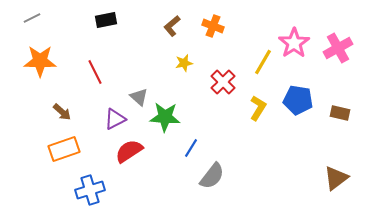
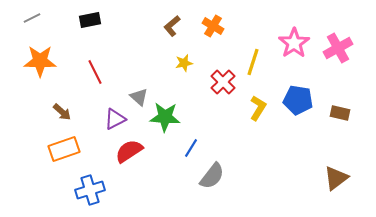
black rectangle: moved 16 px left
orange cross: rotated 10 degrees clockwise
yellow line: moved 10 px left; rotated 12 degrees counterclockwise
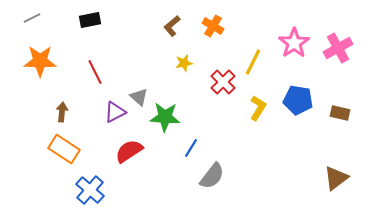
yellow line: rotated 8 degrees clockwise
brown arrow: rotated 126 degrees counterclockwise
purple triangle: moved 7 px up
orange rectangle: rotated 52 degrees clockwise
blue cross: rotated 32 degrees counterclockwise
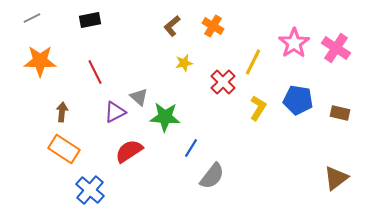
pink cross: moved 2 px left; rotated 28 degrees counterclockwise
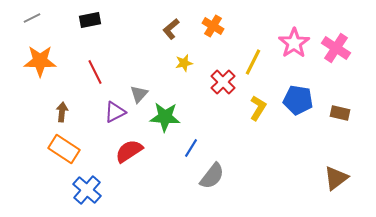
brown L-shape: moved 1 px left, 3 px down
gray triangle: moved 3 px up; rotated 30 degrees clockwise
blue cross: moved 3 px left
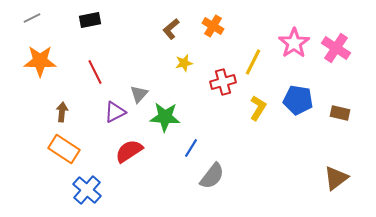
red cross: rotated 30 degrees clockwise
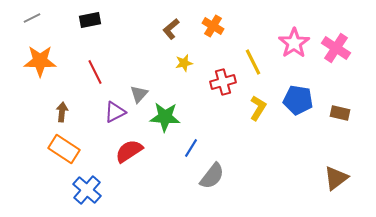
yellow line: rotated 52 degrees counterclockwise
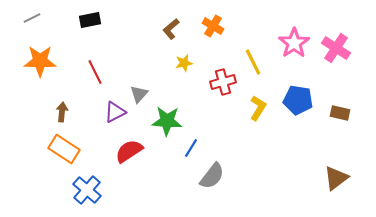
green star: moved 2 px right, 4 px down
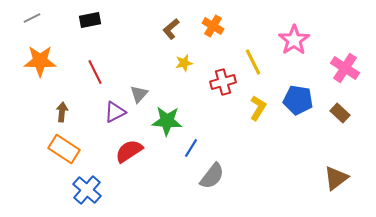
pink star: moved 3 px up
pink cross: moved 9 px right, 20 px down
brown rectangle: rotated 30 degrees clockwise
